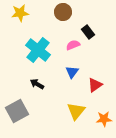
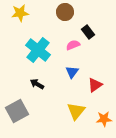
brown circle: moved 2 px right
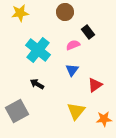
blue triangle: moved 2 px up
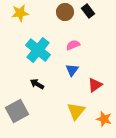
black rectangle: moved 21 px up
orange star: rotated 21 degrees clockwise
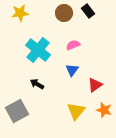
brown circle: moved 1 px left, 1 px down
orange star: moved 9 px up
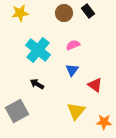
red triangle: rotated 49 degrees counterclockwise
orange star: moved 12 px down; rotated 14 degrees counterclockwise
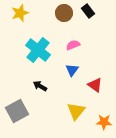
yellow star: rotated 12 degrees counterclockwise
black arrow: moved 3 px right, 2 px down
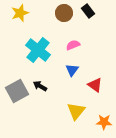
gray square: moved 20 px up
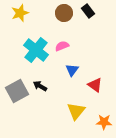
pink semicircle: moved 11 px left, 1 px down
cyan cross: moved 2 px left
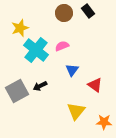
yellow star: moved 15 px down
black arrow: rotated 56 degrees counterclockwise
